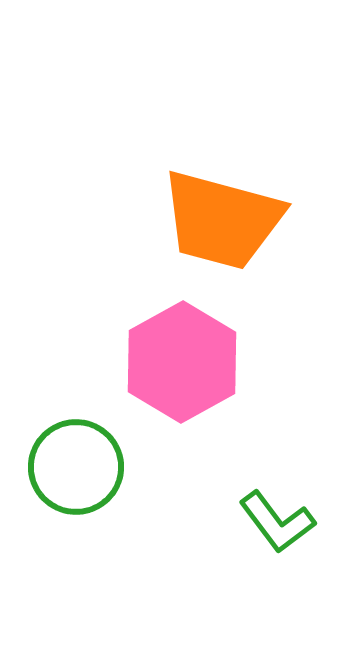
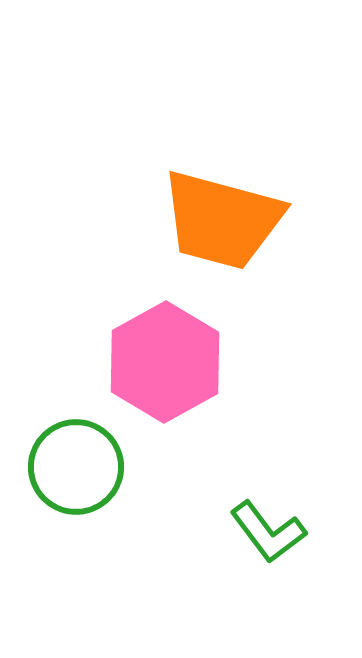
pink hexagon: moved 17 px left
green L-shape: moved 9 px left, 10 px down
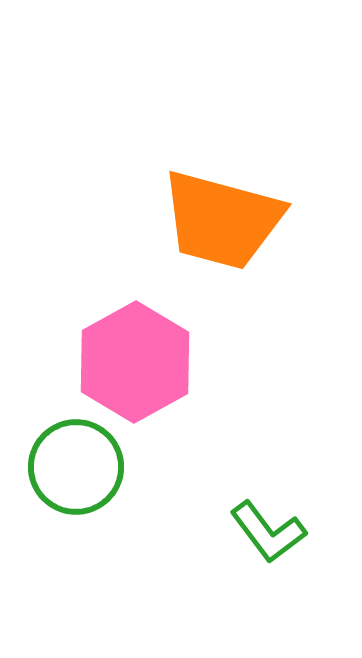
pink hexagon: moved 30 px left
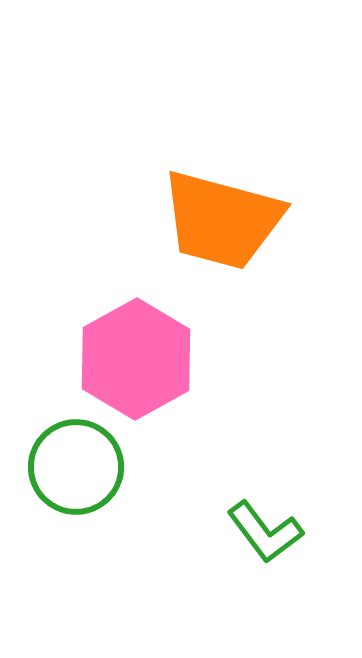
pink hexagon: moved 1 px right, 3 px up
green L-shape: moved 3 px left
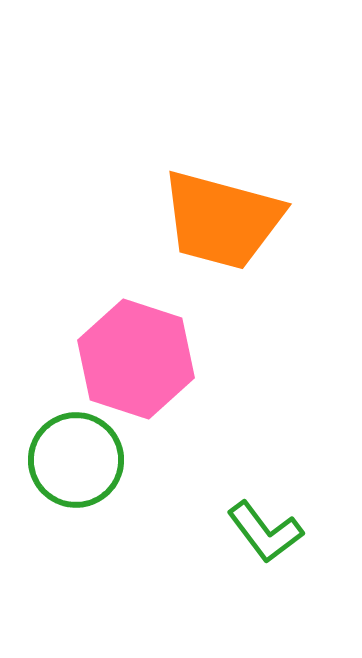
pink hexagon: rotated 13 degrees counterclockwise
green circle: moved 7 px up
